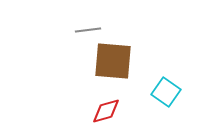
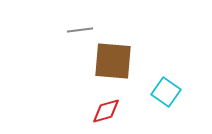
gray line: moved 8 px left
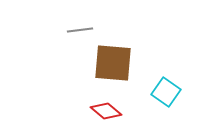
brown square: moved 2 px down
red diamond: rotated 56 degrees clockwise
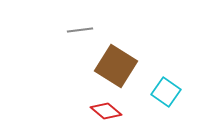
brown square: moved 3 px right, 3 px down; rotated 27 degrees clockwise
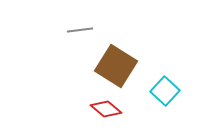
cyan square: moved 1 px left, 1 px up; rotated 8 degrees clockwise
red diamond: moved 2 px up
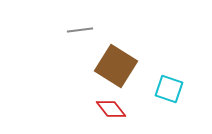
cyan square: moved 4 px right, 2 px up; rotated 24 degrees counterclockwise
red diamond: moved 5 px right; rotated 12 degrees clockwise
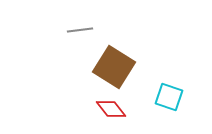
brown square: moved 2 px left, 1 px down
cyan square: moved 8 px down
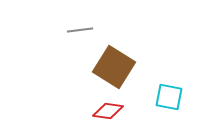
cyan square: rotated 8 degrees counterclockwise
red diamond: moved 3 px left, 2 px down; rotated 44 degrees counterclockwise
